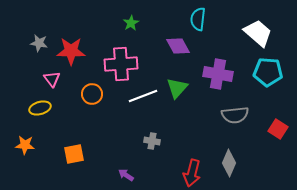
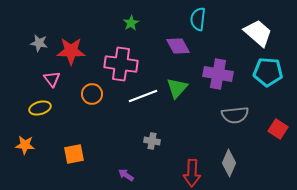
pink cross: rotated 12 degrees clockwise
red arrow: rotated 12 degrees counterclockwise
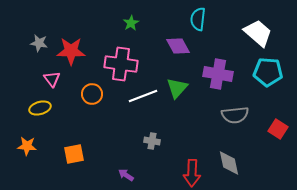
orange star: moved 2 px right, 1 px down
gray diamond: rotated 36 degrees counterclockwise
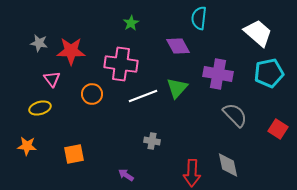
cyan semicircle: moved 1 px right, 1 px up
cyan pentagon: moved 1 px right, 1 px down; rotated 16 degrees counterclockwise
gray semicircle: rotated 128 degrees counterclockwise
gray diamond: moved 1 px left, 2 px down
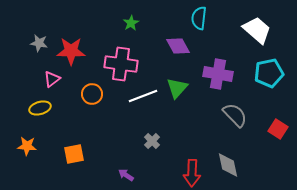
white trapezoid: moved 1 px left, 3 px up
pink triangle: rotated 30 degrees clockwise
gray cross: rotated 35 degrees clockwise
